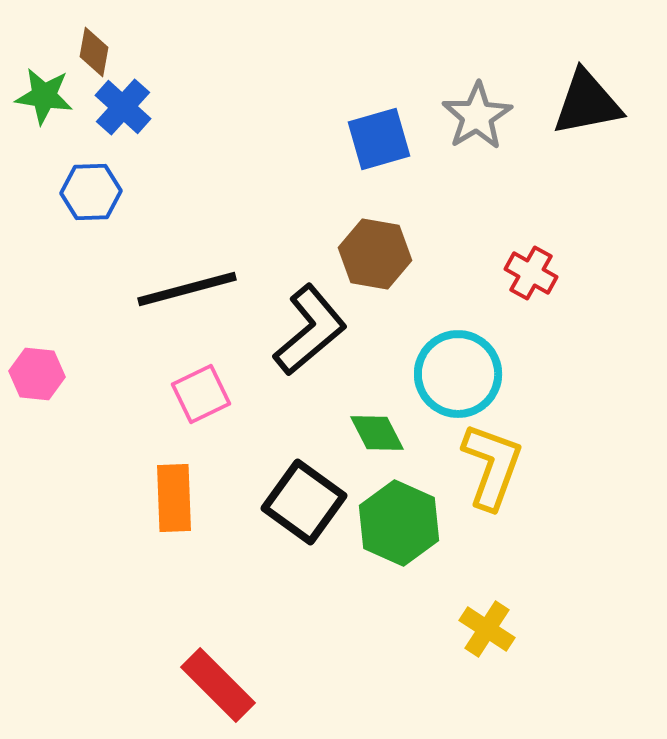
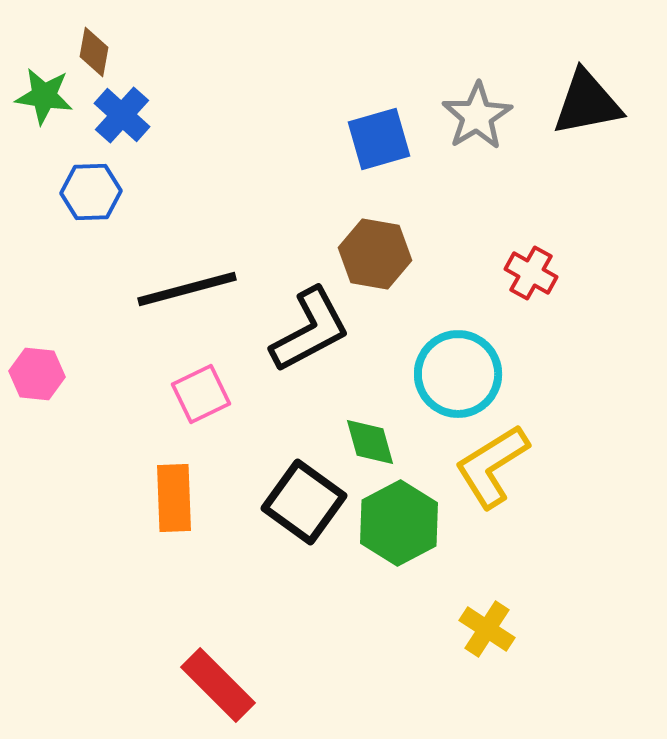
blue cross: moved 1 px left, 8 px down
black L-shape: rotated 12 degrees clockwise
green diamond: moved 7 px left, 9 px down; rotated 12 degrees clockwise
yellow L-shape: rotated 142 degrees counterclockwise
green hexagon: rotated 8 degrees clockwise
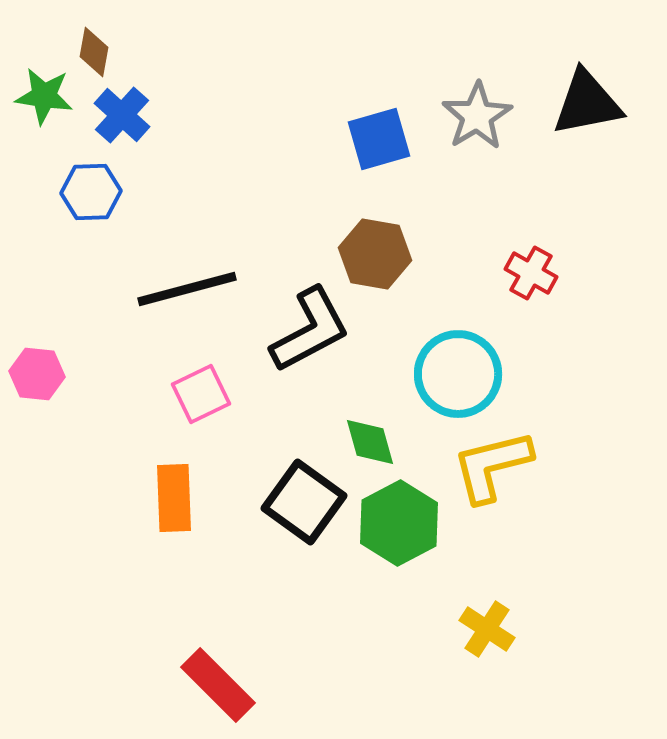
yellow L-shape: rotated 18 degrees clockwise
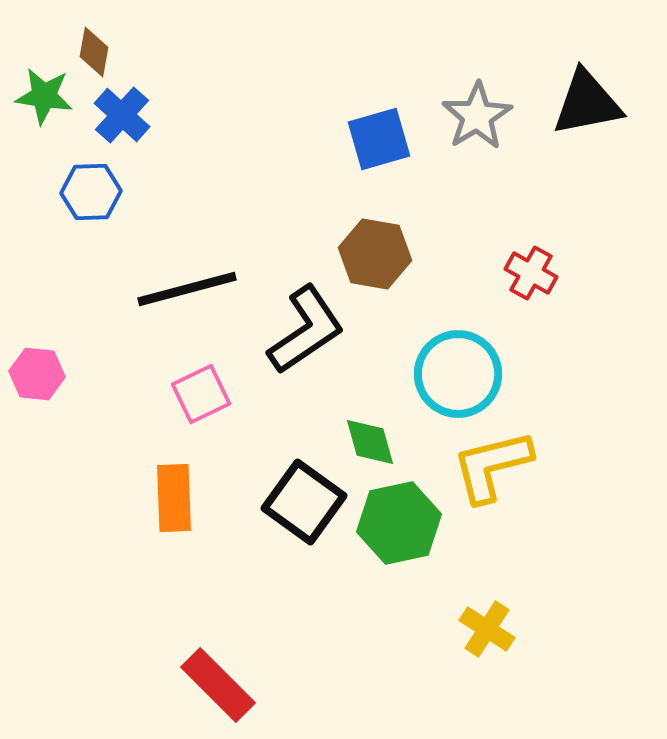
black L-shape: moved 4 px left; rotated 6 degrees counterclockwise
green hexagon: rotated 16 degrees clockwise
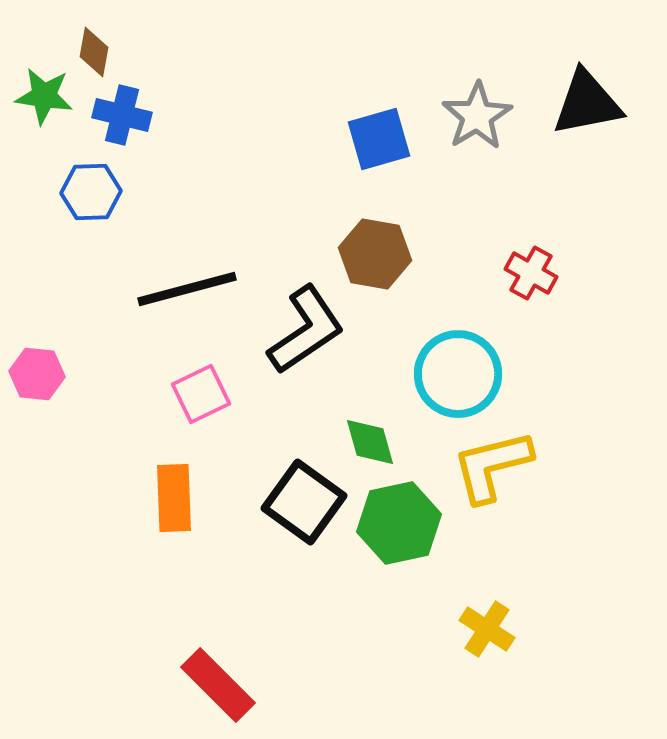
blue cross: rotated 28 degrees counterclockwise
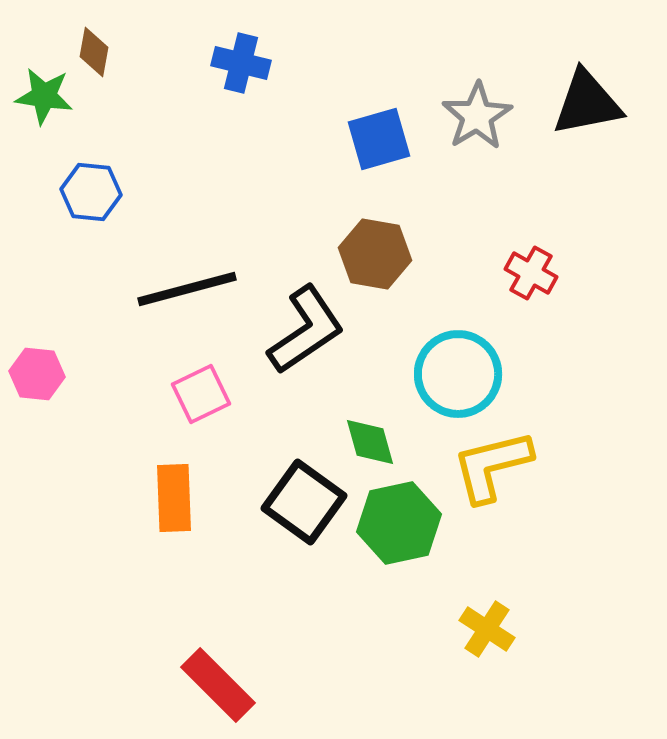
blue cross: moved 119 px right, 52 px up
blue hexagon: rotated 8 degrees clockwise
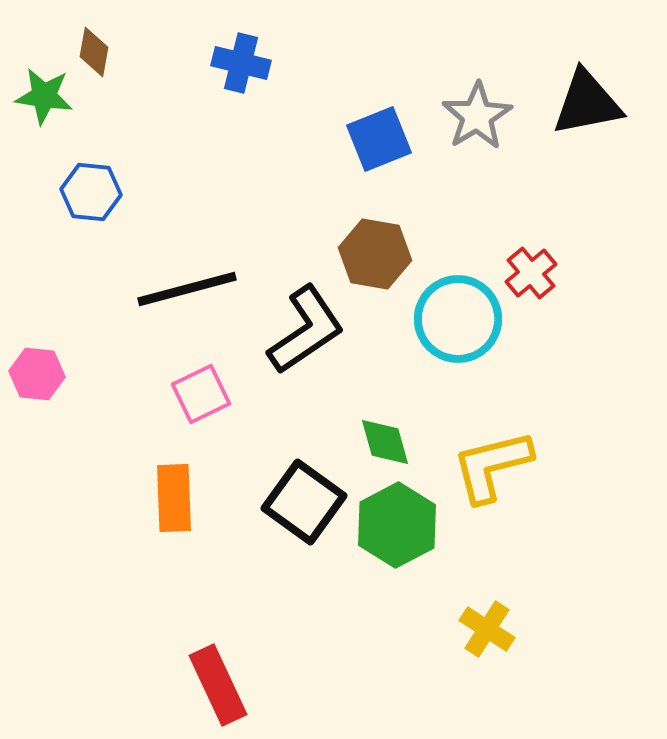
blue square: rotated 6 degrees counterclockwise
red cross: rotated 21 degrees clockwise
cyan circle: moved 55 px up
green diamond: moved 15 px right
green hexagon: moved 2 px left, 2 px down; rotated 16 degrees counterclockwise
red rectangle: rotated 20 degrees clockwise
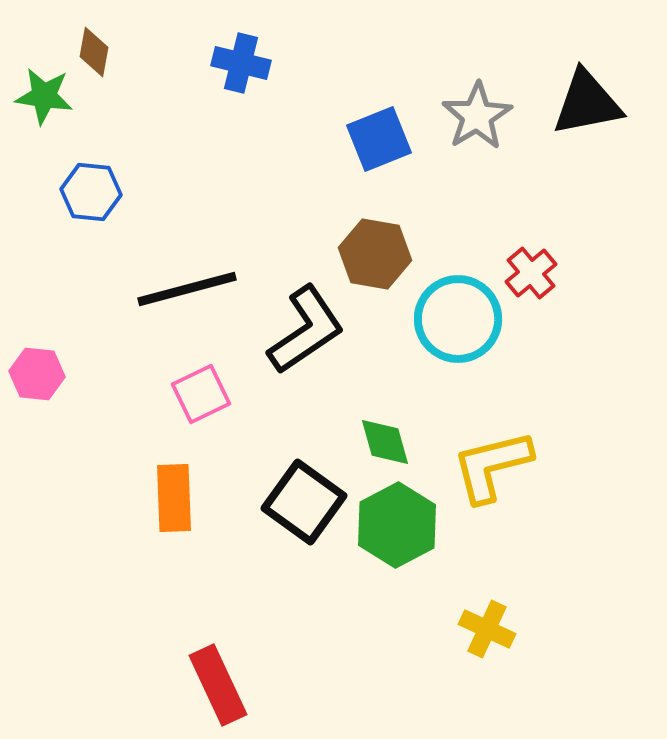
yellow cross: rotated 8 degrees counterclockwise
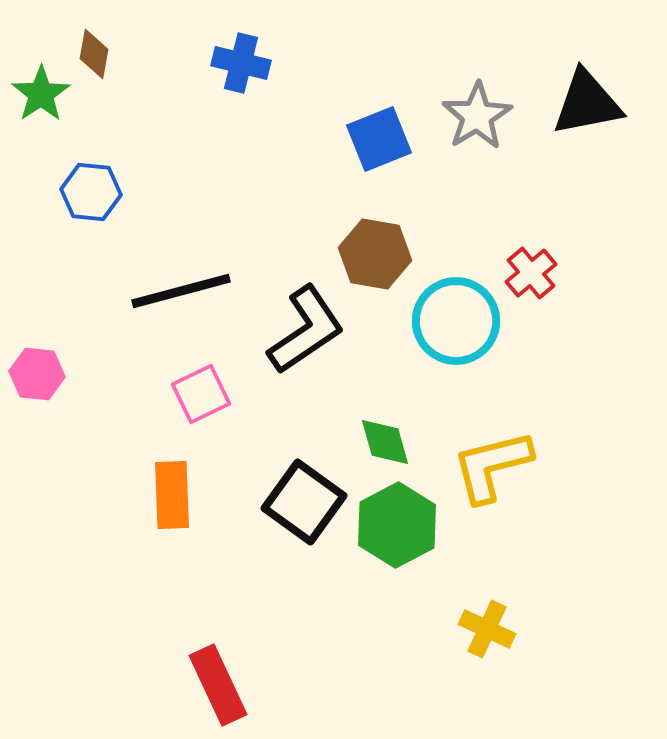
brown diamond: moved 2 px down
green star: moved 3 px left, 2 px up; rotated 30 degrees clockwise
black line: moved 6 px left, 2 px down
cyan circle: moved 2 px left, 2 px down
orange rectangle: moved 2 px left, 3 px up
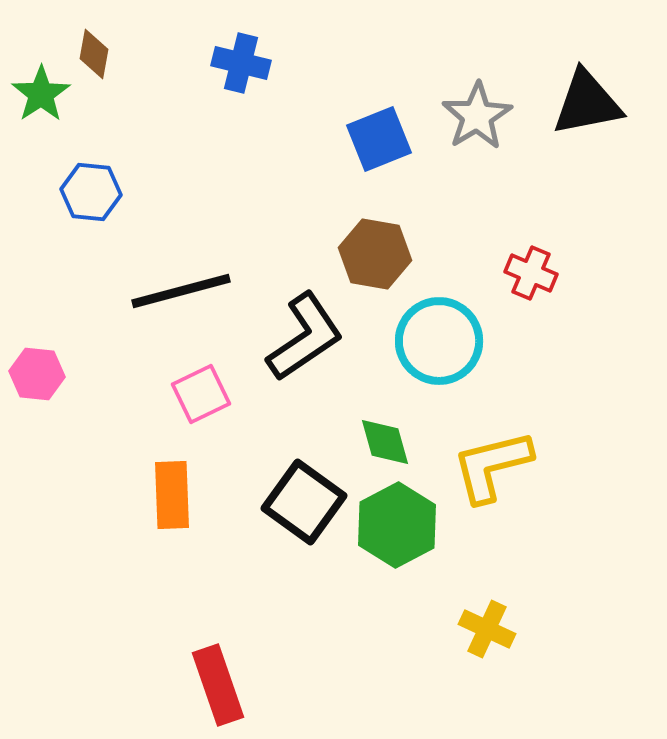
red cross: rotated 27 degrees counterclockwise
cyan circle: moved 17 px left, 20 px down
black L-shape: moved 1 px left, 7 px down
red rectangle: rotated 6 degrees clockwise
